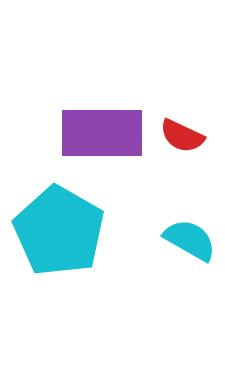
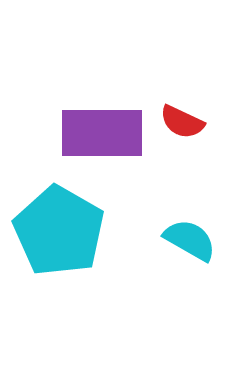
red semicircle: moved 14 px up
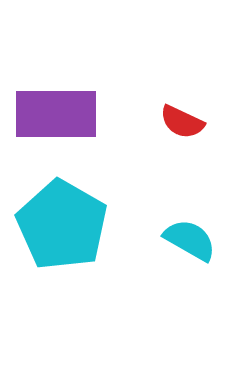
purple rectangle: moved 46 px left, 19 px up
cyan pentagon: moved 3 px right, 6 px up
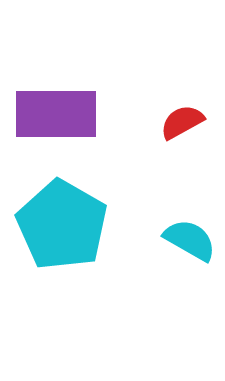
red semicircle: rotated 126 degrees clockwise
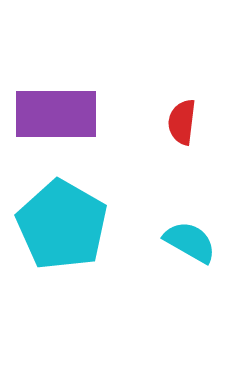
red semicircle: rotated 54 degrees counterclockwise
cyan semicircle: moved 2 px down
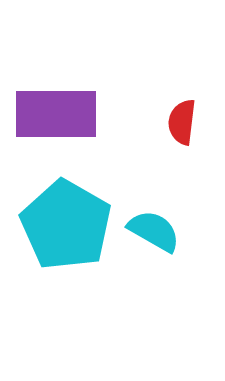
cyan pentagon: moved 4 px right
cyan semicircle: moved 36 px left, 11 px up
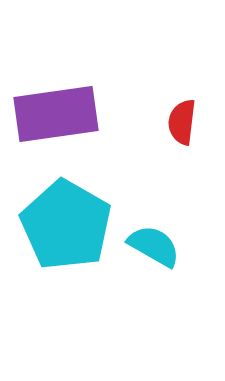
purple rectangle: rotated 8 degrees counterclockwise
cyan semicircle: moved 15 px down
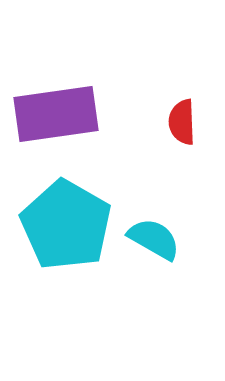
red semicircle: rotated 9 degrees counterclockwise
cyan semicircle: moved 7 px up
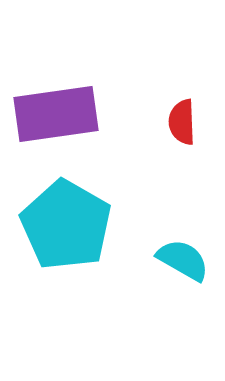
cyan semicircle: moved 29 px right, 21 px down
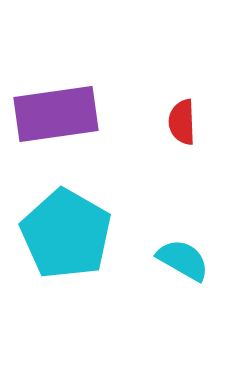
cyan pentagon: moved 9 px down
